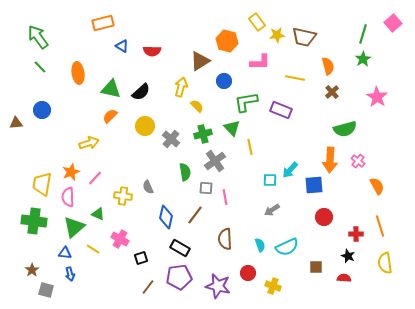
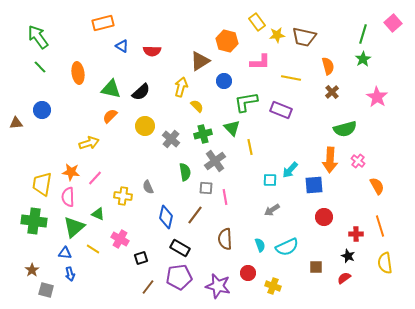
yellow line at (295, 78): moved 4 px left
orange star at (71, 172): rotated 30 degrees clockwise
red semicircle at (344, 278): rotated 40 degrees counterclockwise
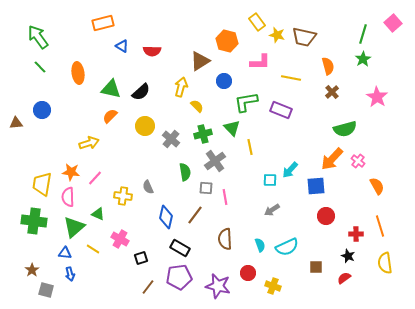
yellow star at (277, 35): rotated 21 degrees clockwise
orange arrow at (330, 160): moved 2 px right, 1 px up; rotated 40 degrees clockwise
blue square at (314, 185): moved 2 px right, 1 px down
red circle at (324, 217): moved 2 px right, 1 px up
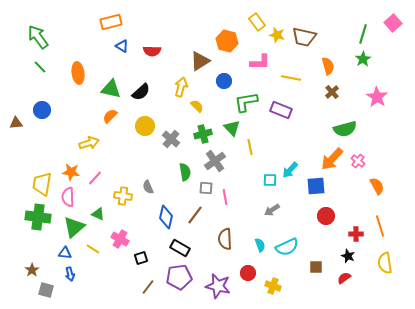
orange rectangle at (103, 23): moved 8 px right, 1 px up
green cross at (34, 221): moved 4 px right, 4 px up
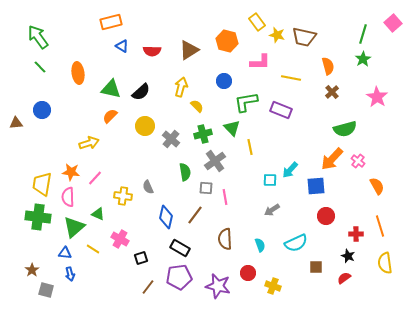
brown triangle at (200, 61): moved 11 px left, 11 px up
cyan semicircle at (287, 247): moved 9 px right, 4 px up
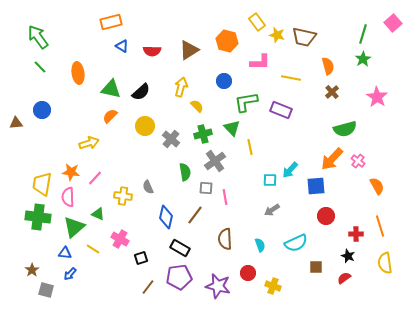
blue arrow at (70, 274): rotated 56 degrees clockwise
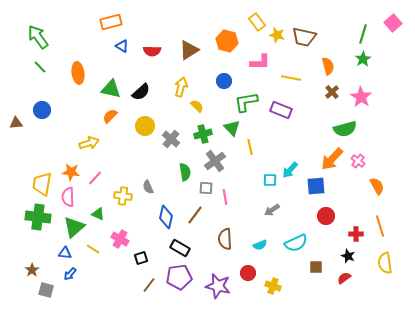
pink star at (377, 97): moved 16 px left
cyan semicircle at (260, 245): rotated 88 degrees clockwise
brown line at (148, 287): moved 1 px right, 2 px up
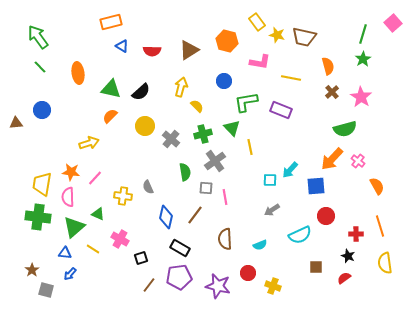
pink L-shape at (260, 62): rotated 10 degrees clockwise
cyan semicircle at (296, 243): moved 4 px right, 8 px up
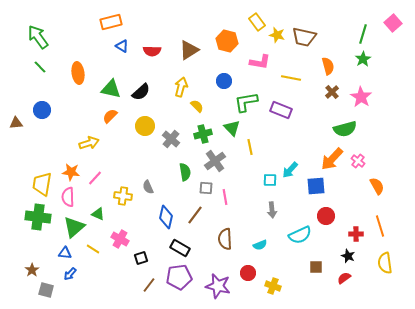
gray arrow at (272, 210): rotated 63 degrees counterclockwise
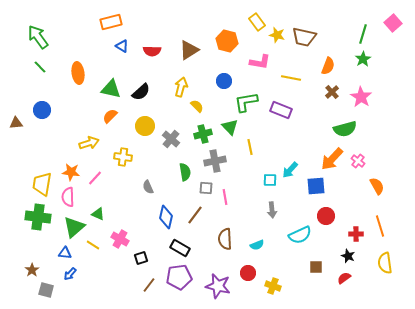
orange semicircle at (328, 66): rotated 36 degrees clockwise
green triangle at (232, 128): moved 2 px left, 1 px up
gray cross at (215, 161): rotated 25 degrees clockwise
yellow cross at (123, 196): moved 39 px up
cyan semicircle at (260, 245): moved 3 px left
yellow line at (93, 249): moved 4 px up
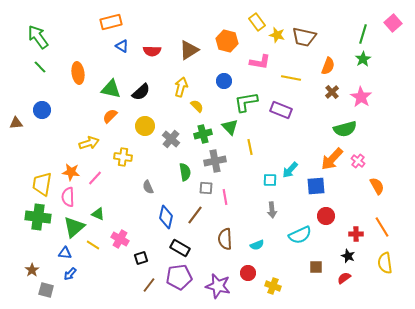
orange line at (380, 226): moved 2 px right, 1 px down; rotated 15 degrees counterclockwise
